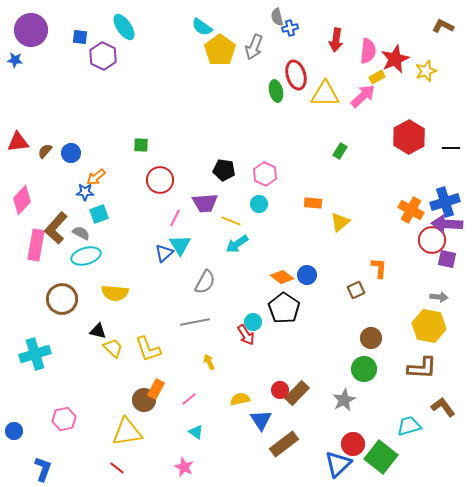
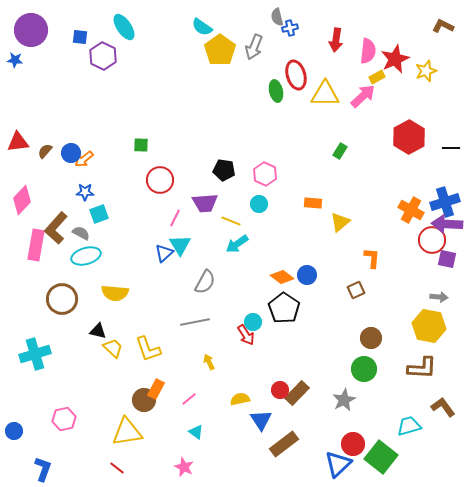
orange arrow at (96, 177): moved 12 px left, 18 px up
orange L-shape at (379, 268): moved 7 px left, 10 px up
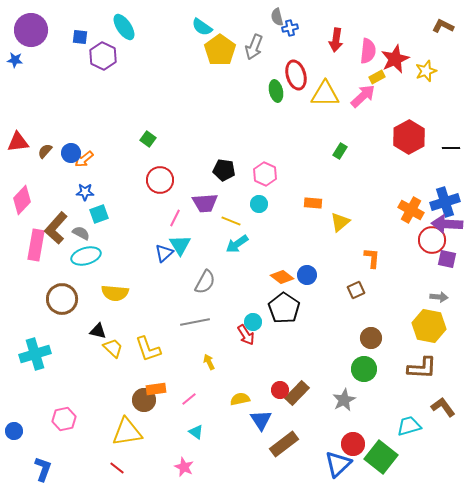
green square at (141, 145): moved 7 px right, 6 px up; rotated 35 degrees clockwise
orange rectangle at (156, 389): rotated 54 degrees clockwise
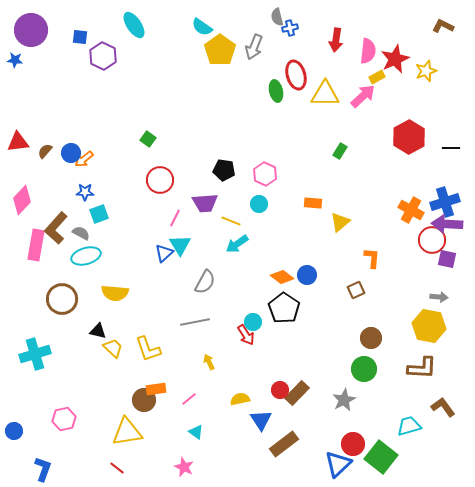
cyan ellipse at (124, 27): moved 10 px right, 2 px up
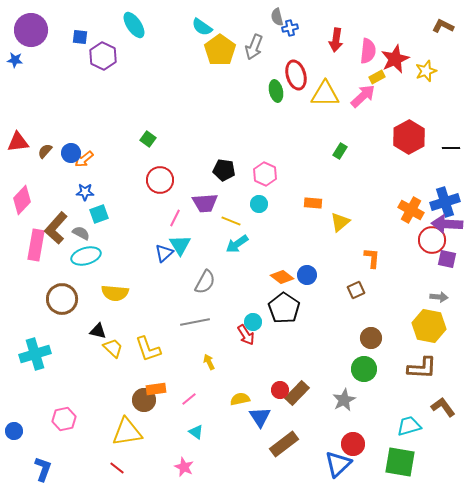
blue triangle at (261, 420): moved 1 px left, 3 px up
green square at (381, 457): moved 19 px right, 5 px down; rotated 28 degrees counterclockwise
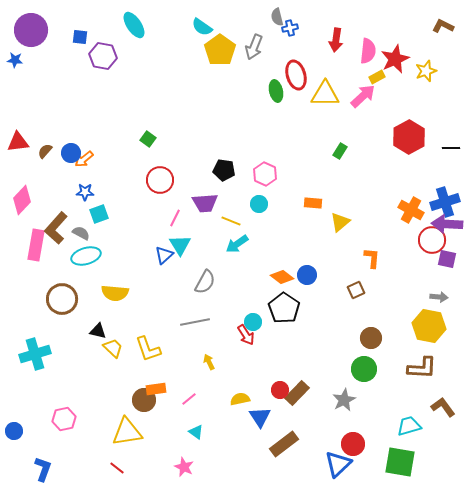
purple hexagon at (103, 56): rotated 16 degrees counterclockwise
blue triangle at (164, 253): moved 2 px down
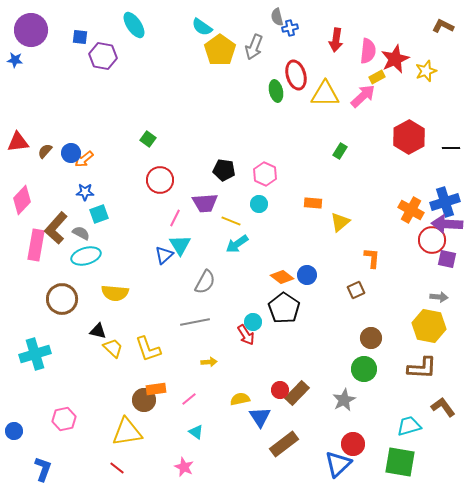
yellow arrow at (209, 362): rotated 112 degrees clockwise
